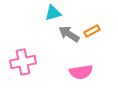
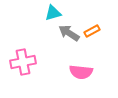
gray arrow: moved 1 px up
pink semicircle: rotated 15 degrees clockwise
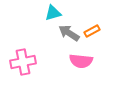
pink semicircle: moved 11 px up
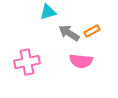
cyan triangle: moved 5 px left, 1 px up
pink cross: moved 4 px right
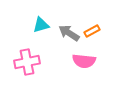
cyan triangle: moved 7 px left, 13 px down
pink semicircle: moved 3 px right
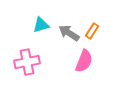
orange rectangle: rotated 28 degrees counterclockwise
pink semicircle: rotated 75 degrees counterclockwise
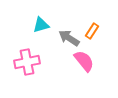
gray arrow: moved 5 px down
pink semicircle: rotated 60 degrees counterclockwise
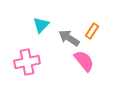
cyan triangle: rotated 30 degrees counterclockwise
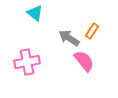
cyan triangle: moved 6 px left, 12 px up; rotated 36 degrees counterclockwise
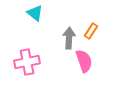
orange rectangle: moved 1 px left
gray arrow: rotated 60 degrees clockwise
pink semicircle: rotated 20 degrees clockwise
